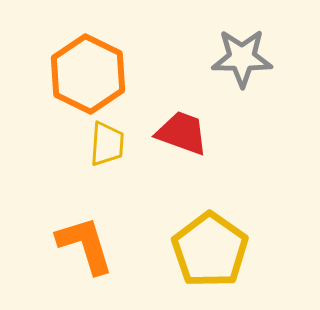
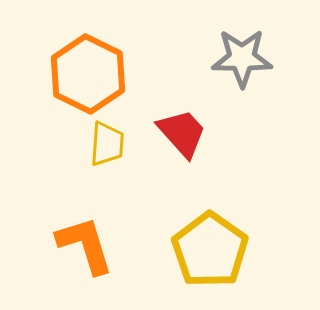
red trapezoid: rotated 28 degrees clockwise
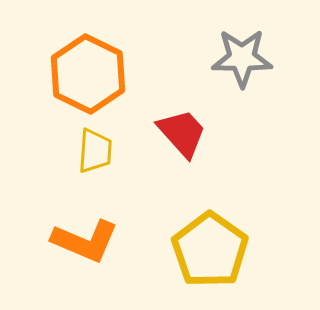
yellow trapezoid: moved 12 px left, 7 px down
orange L-shape: moved 4 px up; rotated 130 degrees clockwise
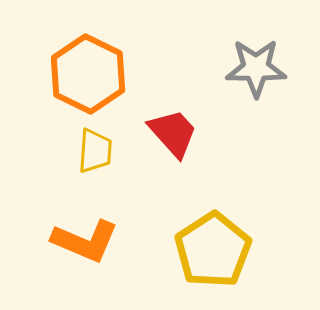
gray star: moved 14 px right, 10 px down
red trapezoid: moved 9 px left
yellow pentagon: moved 3 px right; rotated 4 degrees clockwise
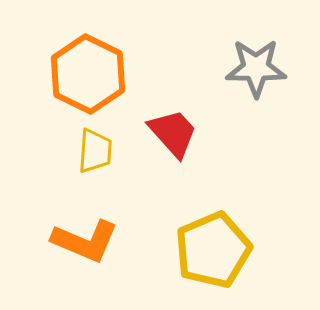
yellow pentagon: rotated 10 degrees clockwise
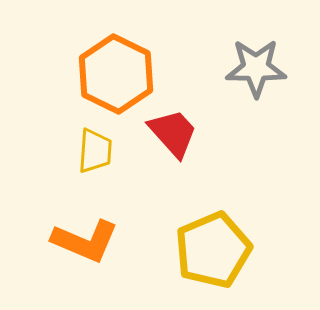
orange hexagon: moved 28 px right
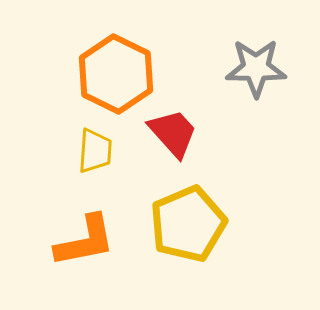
orange L-shape: rotated 34 degrees counterclockwise
yellow pentagon: moved 25 px left, 26 px up
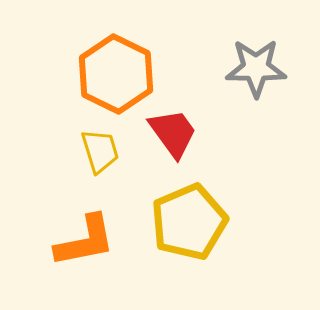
red trapezoid: rotated 6 degrees clockwise
yellow trapezoid: moved 5 px right; rotated 21 degrees counterclockwise
yellow pentagon: moved 1 px right, 2 px up
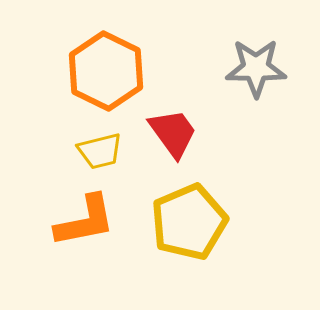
orange hexagon: moved 10 px left, 3 px up
yellow trapezoid: rotated 93 degrees clockwise
orange L-shape: moved 20 px up
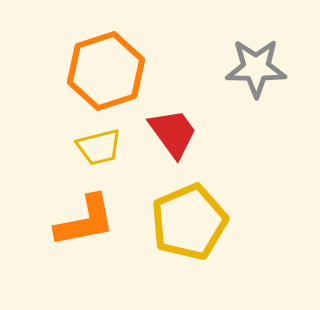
orange hexagon: rotated 16 degrees clockwise
yellow trapezoid: moved 1 px left, 4 px up
